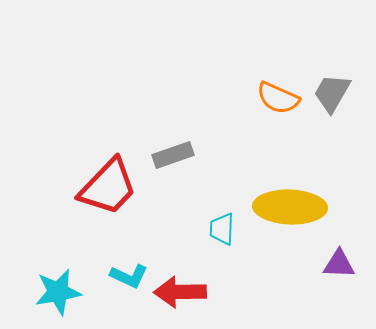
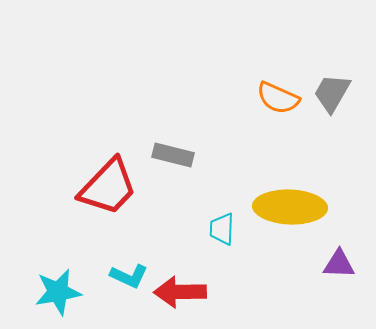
gray rectangle: rotated 33 degrees clockwise
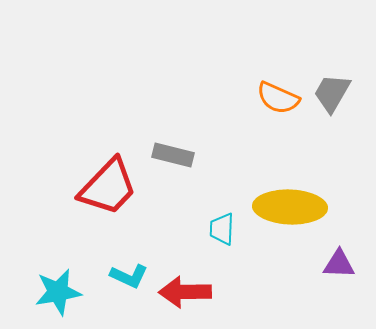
red arrow: moved 5 px right
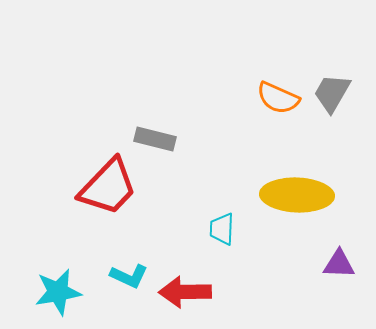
gray rectangle: moved 18 px left, 16 px up
yellow ellipse: moved 7 px right, 12 px up
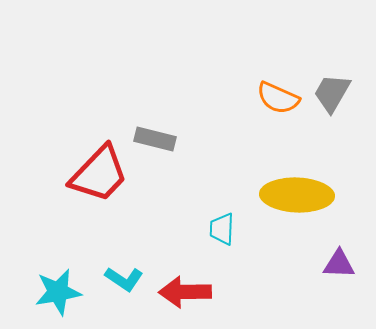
red trapezoid: moved 9 px left, 13 px up
cyan L-shape: moved 5 px left, 3 px down; rotated 9 degrees clockwise
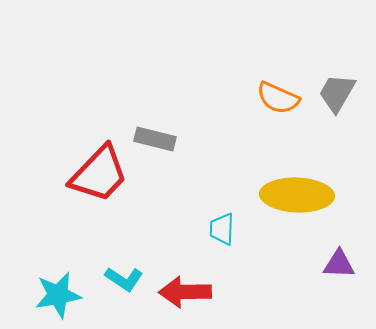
gray trapezoid: moved 5 px right
cyan star: moved 3 px down
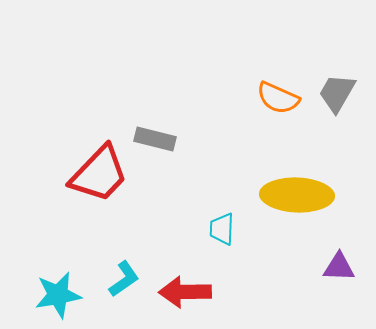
purple triangle: moved 3 px down
cyan L-shape: rotated 69 degrees counterclockwise
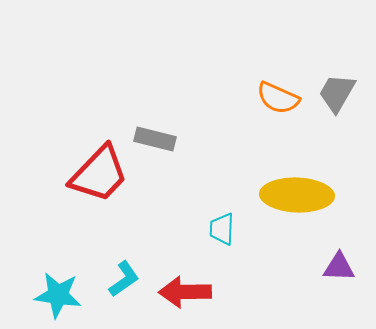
cyan star: rotated 18 degrees clockwise
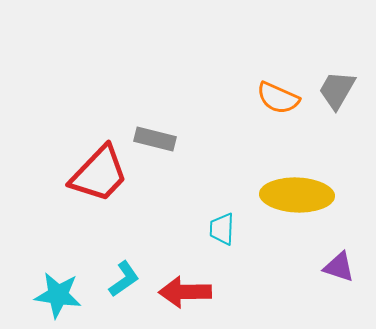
gray trapezoid: moved 3 px up
purple triangle: rotated 16 degrees clockwise
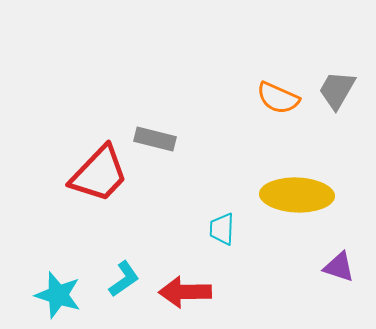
cyan star: rotated 9 degrees clockwise
